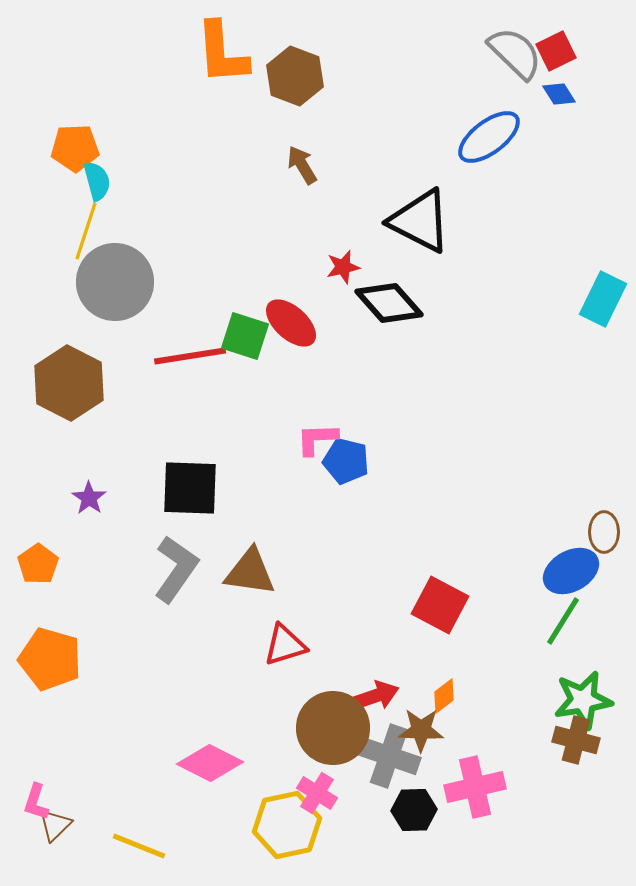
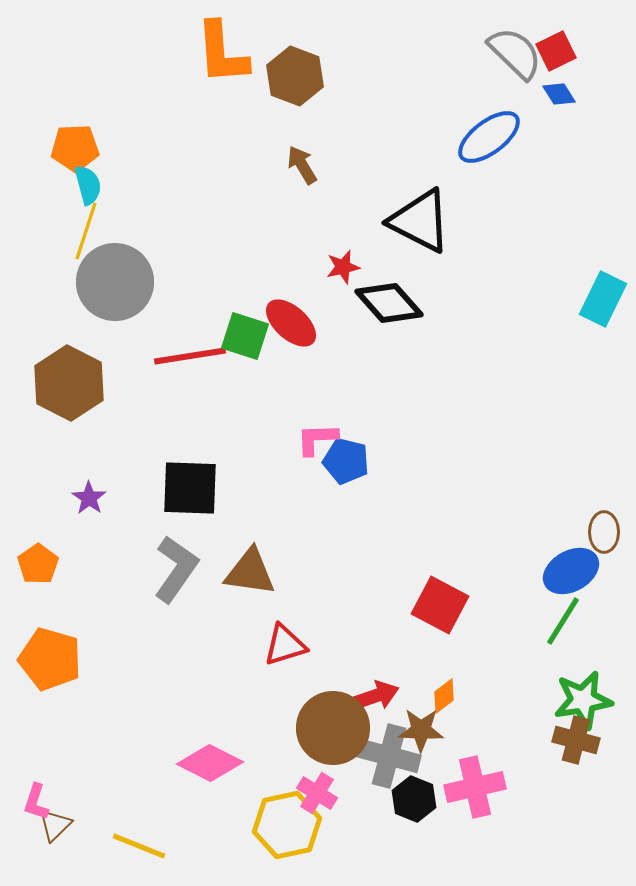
cyan semicircle at (97, 181): moved 9 px left, 4 px down
gray cross at (389, 756): rotated 4 degrees counterclockwise
black hexagon at (414, 810): moved 11 px up; rotated 24 degrees clockwise
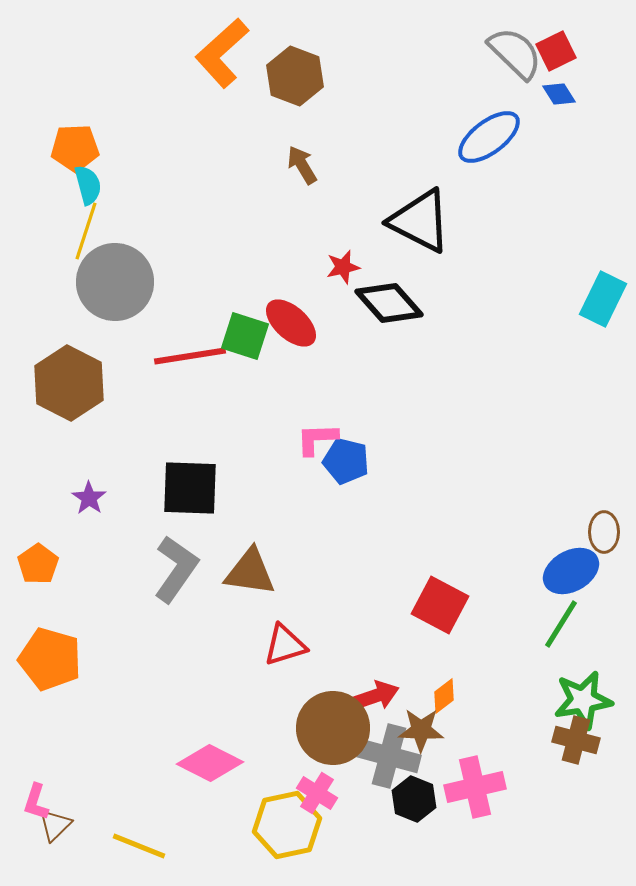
orange L-shape at (222, 53): rotated 52 degrees clockwise
green line at (563, 621): moved 2 px left, 3 px down
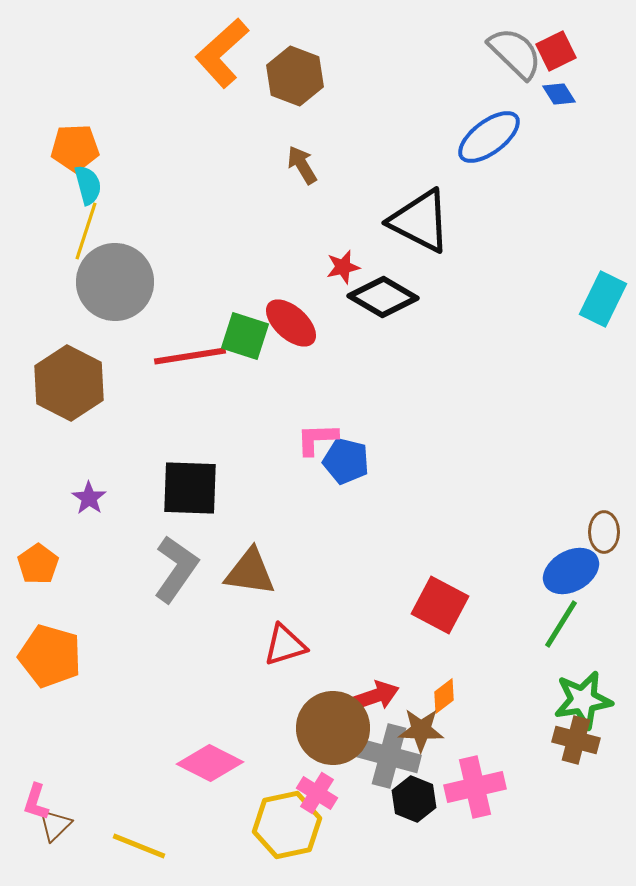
black diamond at (389, 303): moved 6 px left, 6 px up; rotated 18 degrees counterclockwise
orange pentagon at (50, 659): moved 3 px up
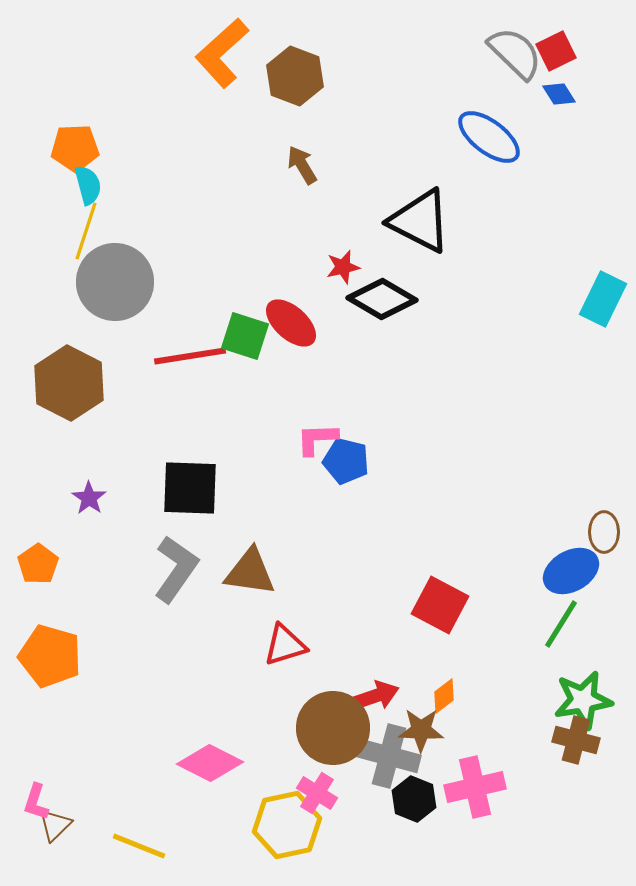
blue ellipse at (489, 137): rotated 74 degrees clockwise
black diamond at (383, 297): moved 1 px left, 2 px down
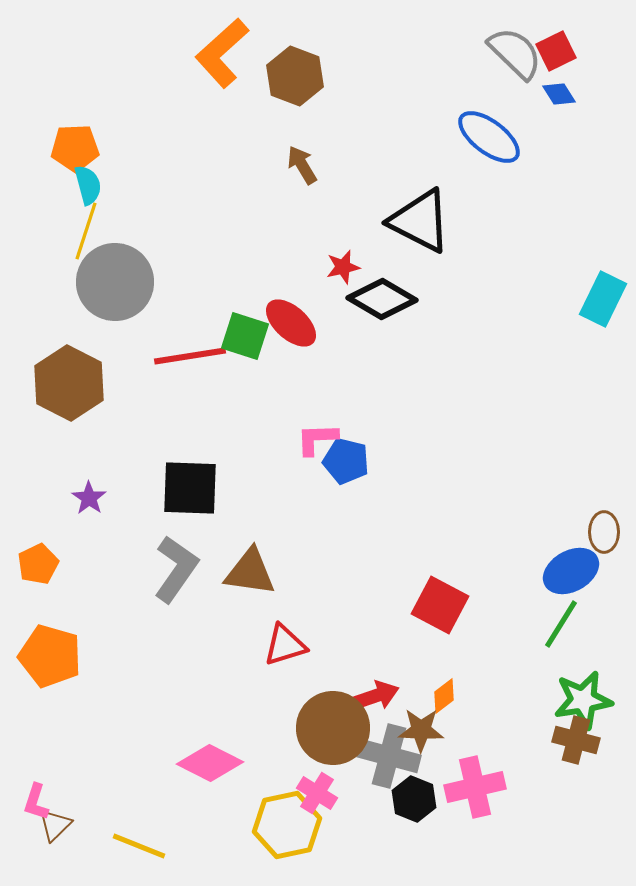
orange pentagon at (38, 564): rotated 9 degrees clockwise
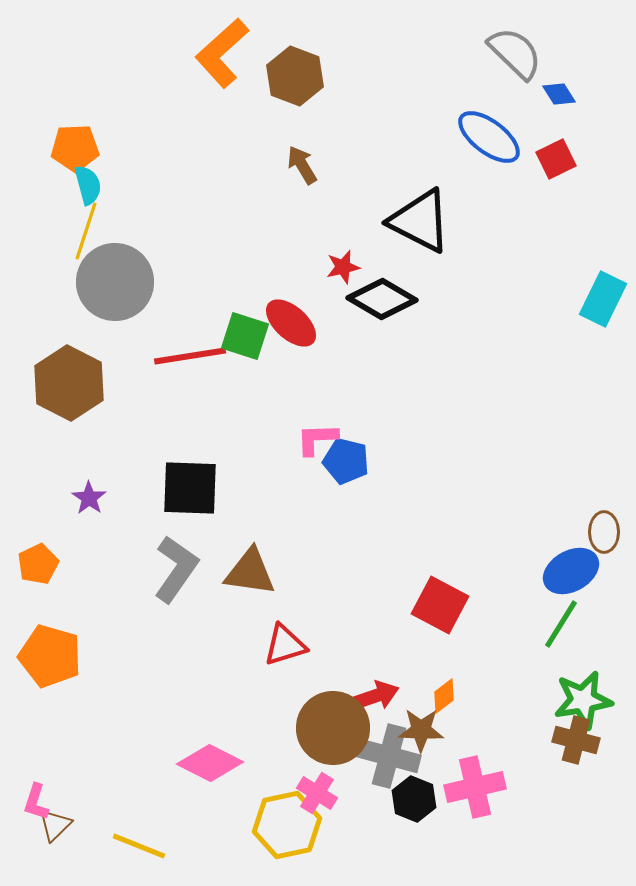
red square at (556, 51): moved 108 px down
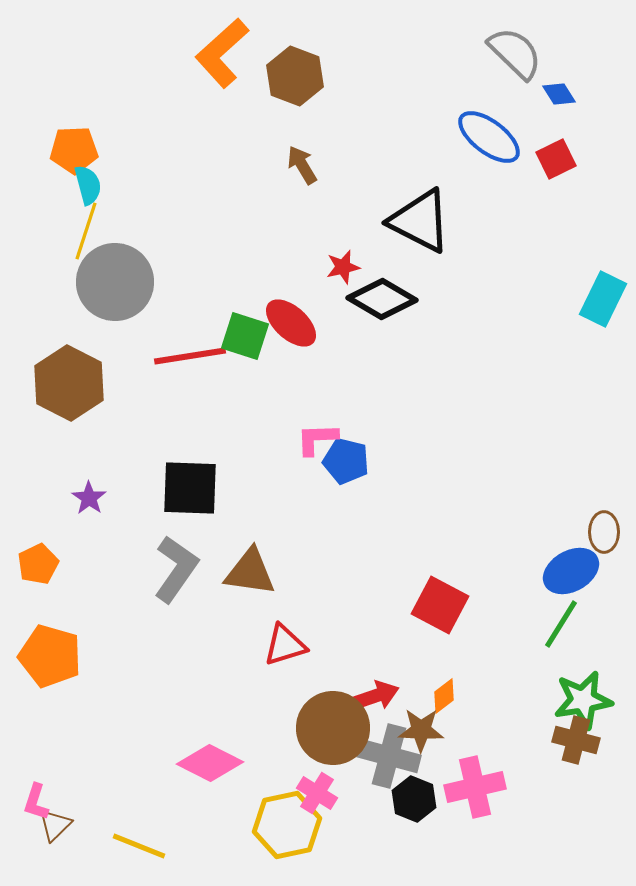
orange pentagon at (75, 148): moved 1 px left, 2 px down
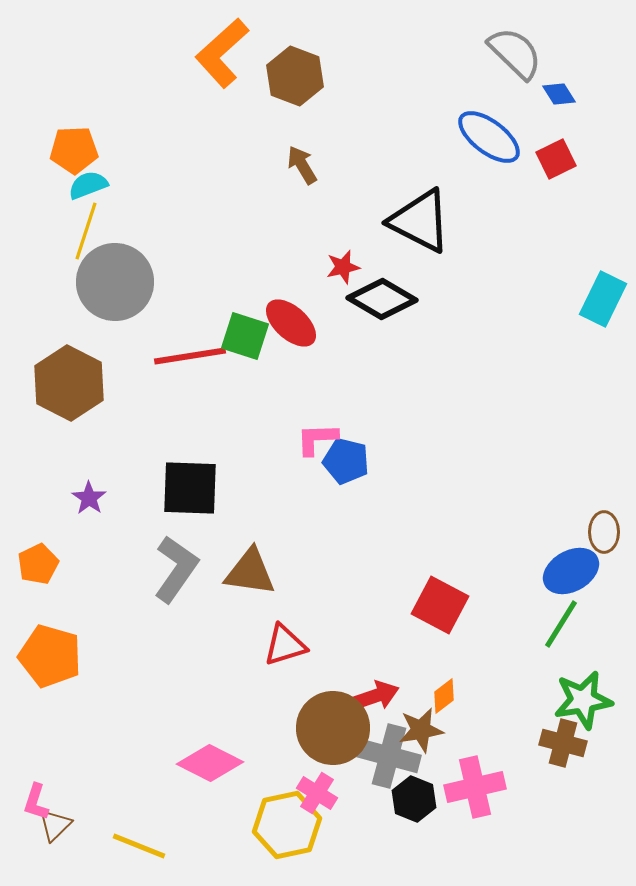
cyan semicircle at (88, 185): rotated 96 degrees counterclockwise
brown star at (421, 730): rotated 12 degrees counterclockwise
brown cross at (576, 740): moved 13 px left, 3 px down
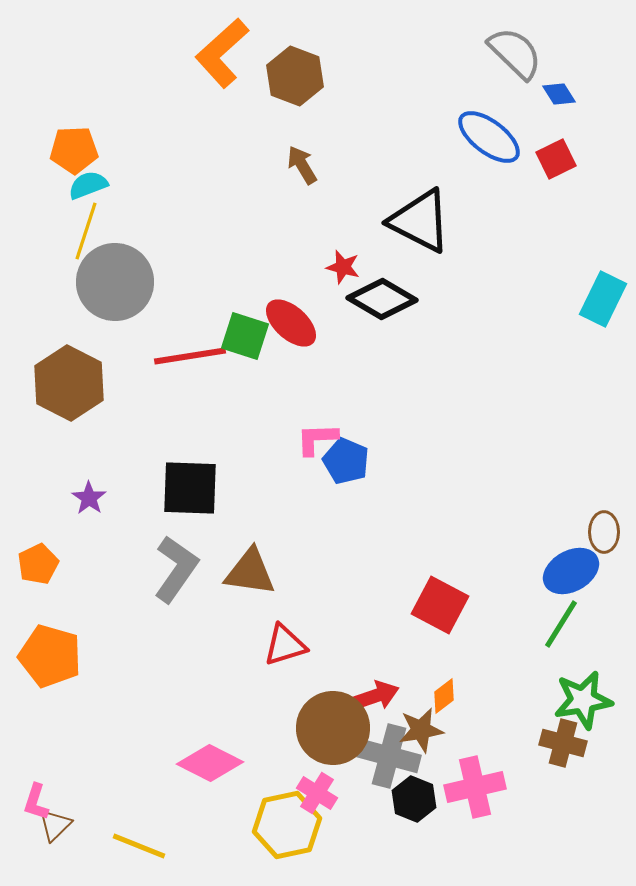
red star at (343, 267): rotated 28 degrees clockwise
blue pentagon at (346, 461): rotated 9 degrees clockwise
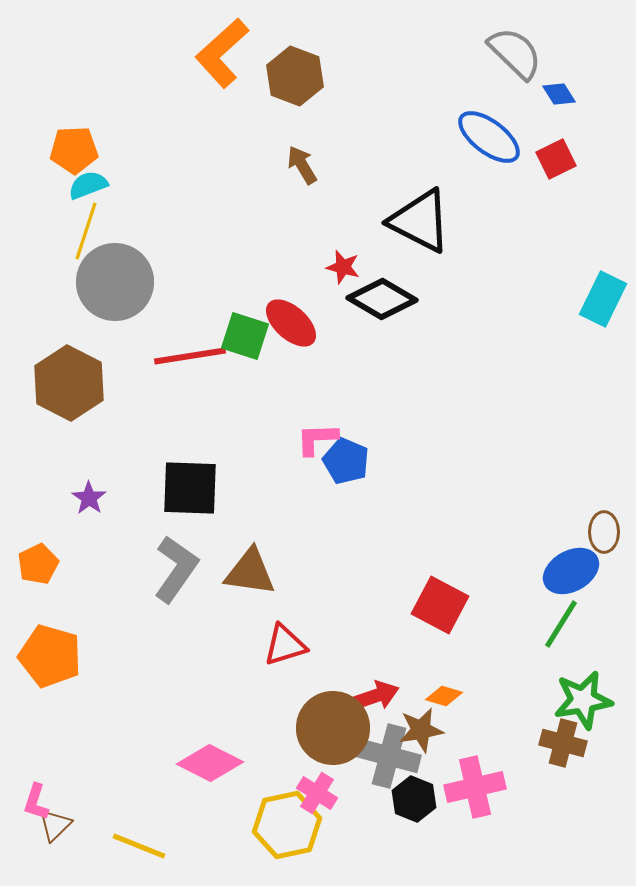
orange diamond at (444, 696): rotated 54 degrees clockwise
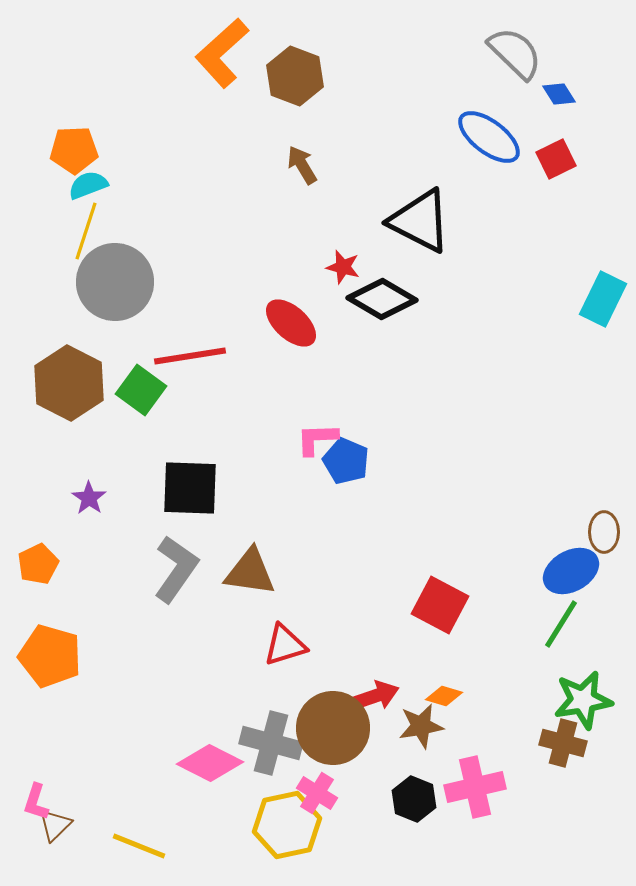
green square at (245, 336): moved 104 px left, 54 px down; rotated 18 degrees clockwise
brown star at (421, 730): moved 4 px up
gray cross at (389, 756): moved 118 px left, 13 px up
